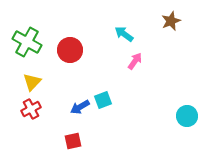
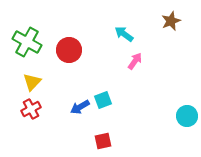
red circle: moved 1 px left
red square: moved 30 px right
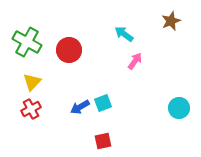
cyan square: moved 3 px down
cyan circle: moved 8 px left, 8 px up
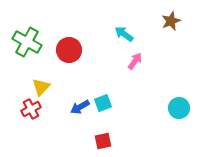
yellow triangle: moved 9 px right, 5 px down
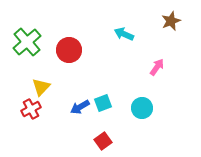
cyan arrow: rotated 12 degrees counterclockwise
green cross: rotated 20 degrees clockwise
pink arrow: moved 22 px right, 6 px down
cyan circle: moved 37 px left
red square: rotated 24 degrees counterclockwise
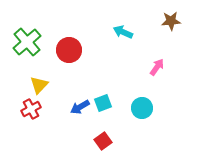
brown star: rotated 18 degrees clockwise
cyan arrow: moved 1 px left, 2 px up
yellow triangle: moved 2 px left, 2 px up
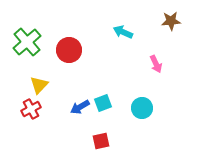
pink arrow: moved 1 px left, 3 px up; rotated 120 degrees clockwise
red square: moved 2 px left; rotated 24 degrees clockwise
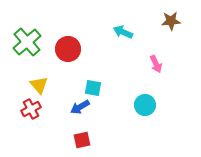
red circle: moved 1 px left, 1 px up
yellow triangle: rotated 24 degrees counterclockwise
cyan square: moved 10 px left, 15 px up; rotated 30 degrees clockwise
cyan circle: moved 3 px right, 3 px up
red square: moved 19 px left, 1 px up
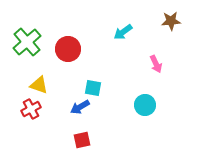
cyan arrow: rotated 60 degrees counterclockwise
yellow triangle: rotated 30 degrees counterclockwise
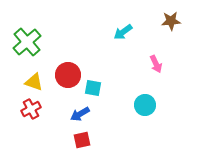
red circle: moved 26 px down
yellow triangle: moved 5 px left, 3 px up
blue arrow: moved 7 px down
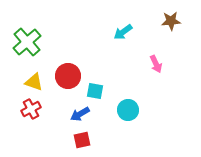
red circle: moved 1 px down
cyan square: moved 2 px right, 3 px down
cyan circle: moved 17 px left, 5 px down
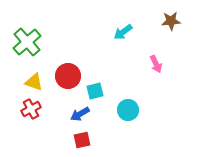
cyan square: rotated 24 degrees counterclockwise
